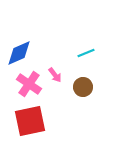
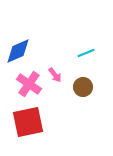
blue diamond: moved 1 px left, 2 px up
red square: moved 2 px left, 1 px down
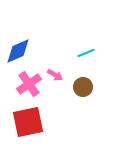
pink arrow: rotated 21 degrees counterclockwise
pink cross: rotated 20 degrees clockwise
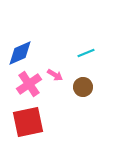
blue diamond: moved 2 px right, 2 px down
